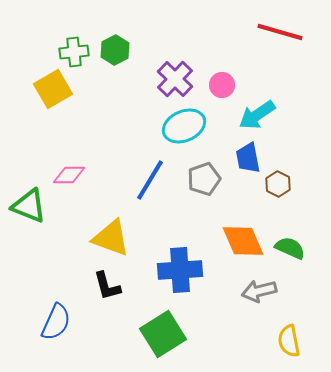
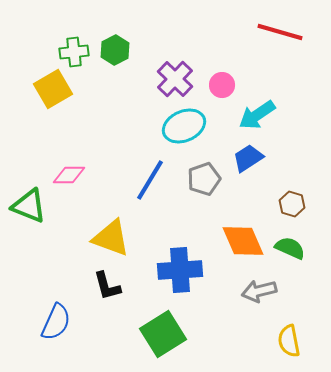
blue trapezoid: rotated 68 degrees clockwise
brown hexagon: moved 14 px right, 20 px down; rotated 10 degrees counterclockwise
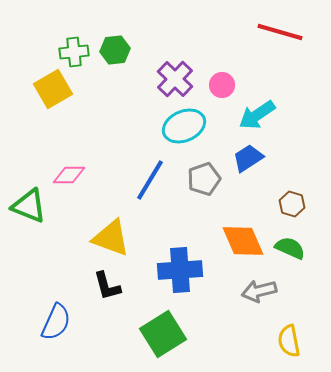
green hexagon: rotated 20 degrees clockwise
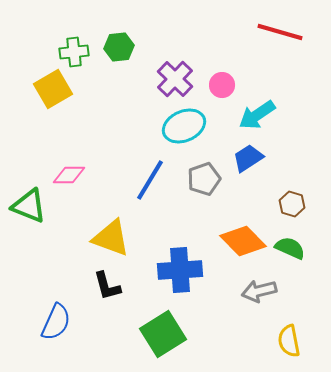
green hexagon: moved 4 px right, 3 px up
orange diamond: rotated 21 degrees counterclockwise
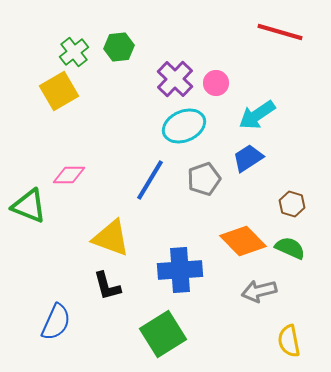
green cross: rotated 32 degrees counterclockwise
pink circle: moved 6 px left, 2 px up
yellow square: moved 6 px right, 2 px down
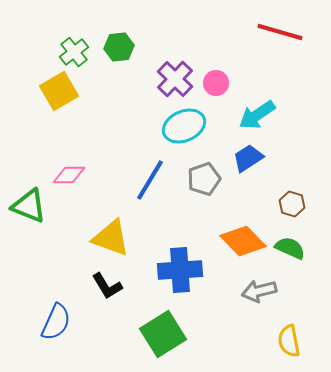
black L-shape: rotated 16 degrees counterclockwise
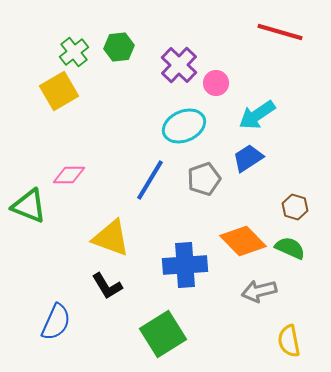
purple cross: moved 4 px right, 14 px up
brown hexagon: moved 3 px right, 3 px down
blue cross: moved 5 px right, 5 px up
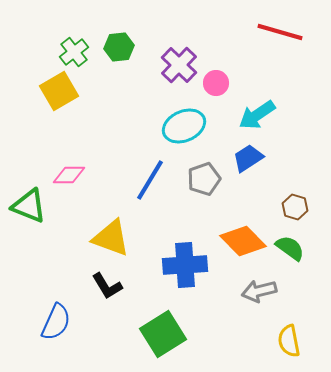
green semicircle: rotated 12 degrees clockwise
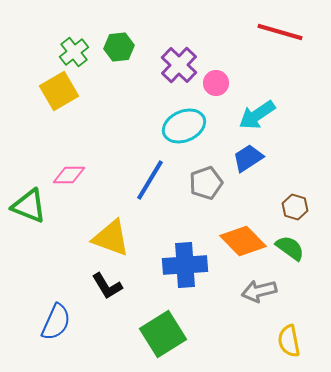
gray pentagon: moved 2 px right, 4 px down
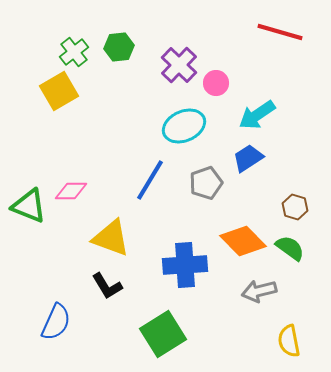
pink diamond: moved 2 px right, 16 px down
